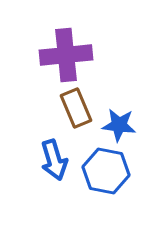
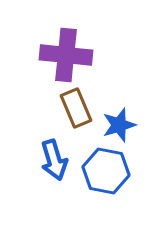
purple cross: rotated 12 degrees clockwise
blue star: rotated 24 degrees counterclockwise
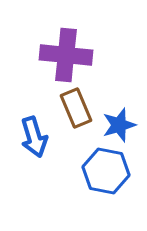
blue arrow: moved 20 px left, 23 px up
